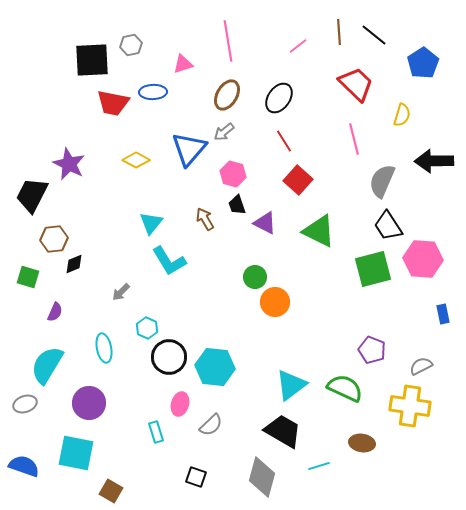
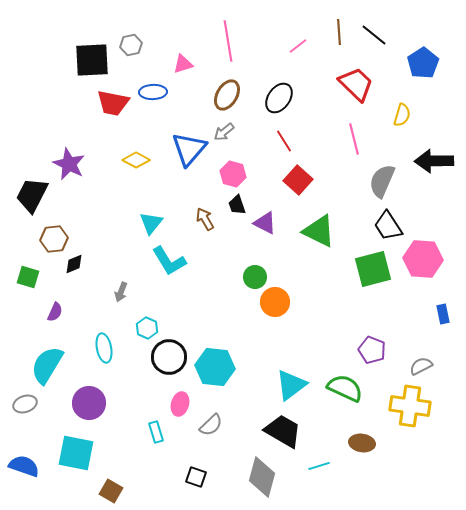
gray arrow at (121, 292): rotated 24 degrees counterclockwise
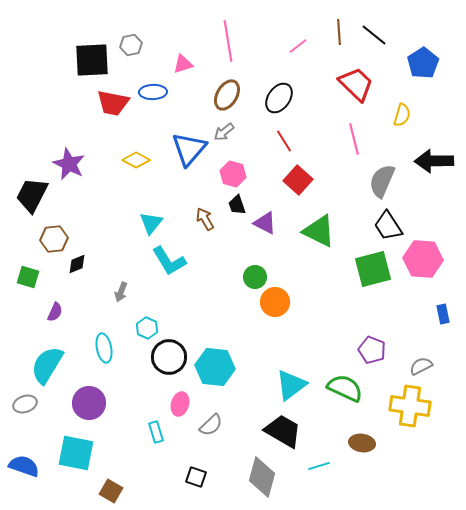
black diamond at (74, 264): moved 3 px right
